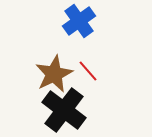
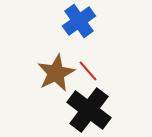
brown star: moved 2 px right, 1 px up
black cross: moved 25 px right
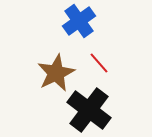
red line: moved 11 px right, 8 px up
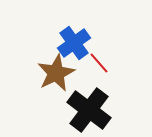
blue cross: moved 5 px left, 22 px down
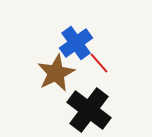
blue cross: moved 2 px right
